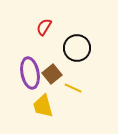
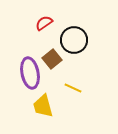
red semicircle: moved 4 px up; rotated 24 degrees clockwise
black circle: moved 3 px left, 8 px up
brown square: moved 15 px up
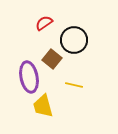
brown square: rotated 12 degrees counterclockwise
purple ellipse: moved 1 px left, 4 px down
yellow line: moved 1 px right, 3 px up; rotated 12 degrees counterclockwise
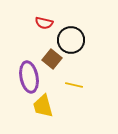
red semicircle: rotated 132 degrees counterclockwise
black circle: moved 3 px left
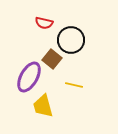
purple ellipse: rotated 40 degrees clockwise
